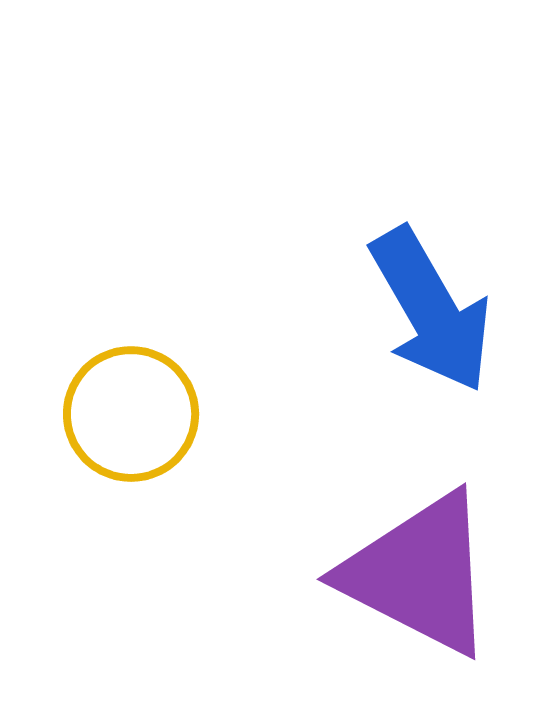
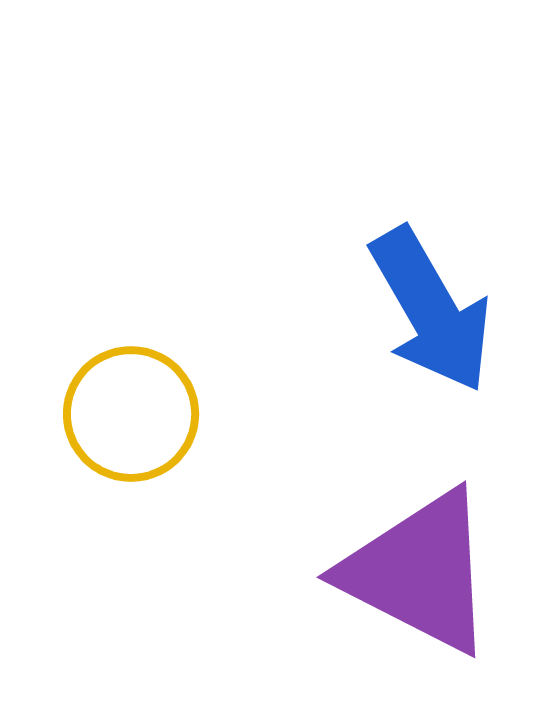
purple triangle: moved 2 px up
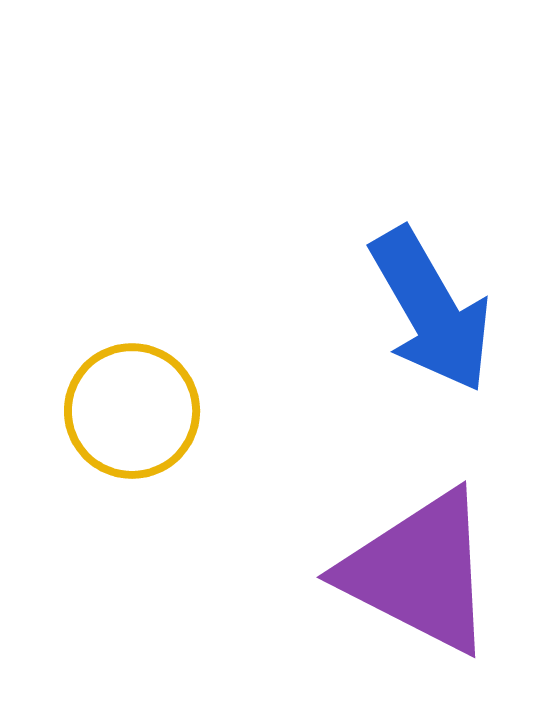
yellow circle: moved 1 px right, 3 px up
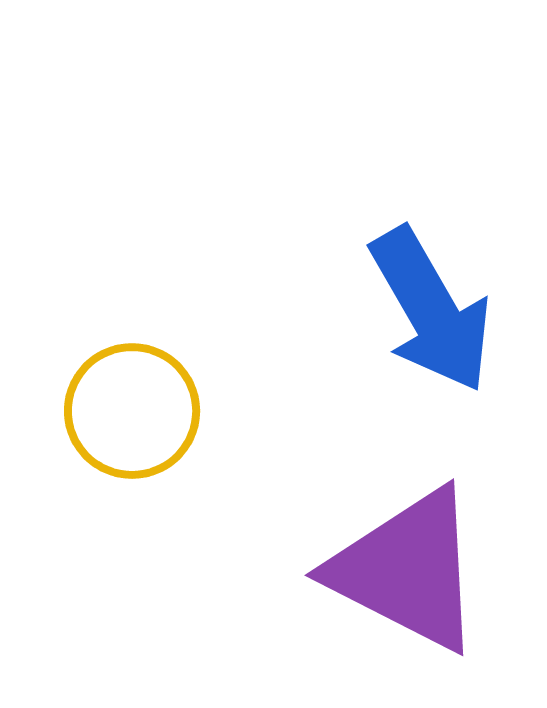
purple triangle: moved 12 px left, 2 px up
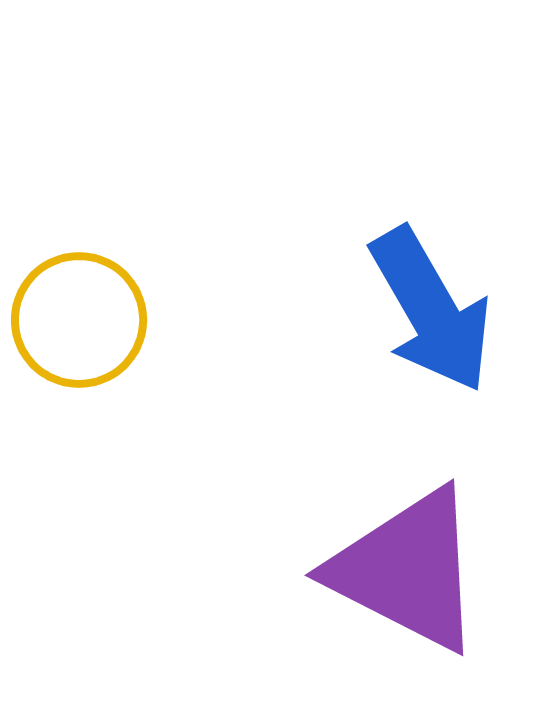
yellow circle: moved 53 px left, 91 px up
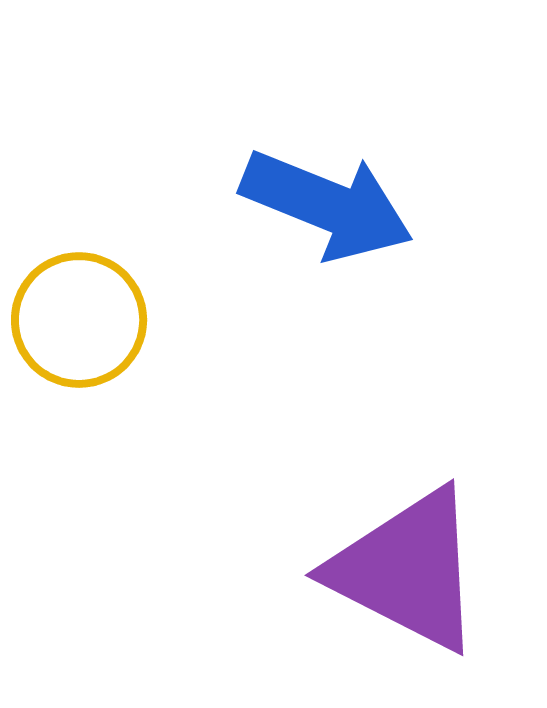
blue arrow: moved 104 px left, 105 px up; rotated 38 degrees counterclockwise
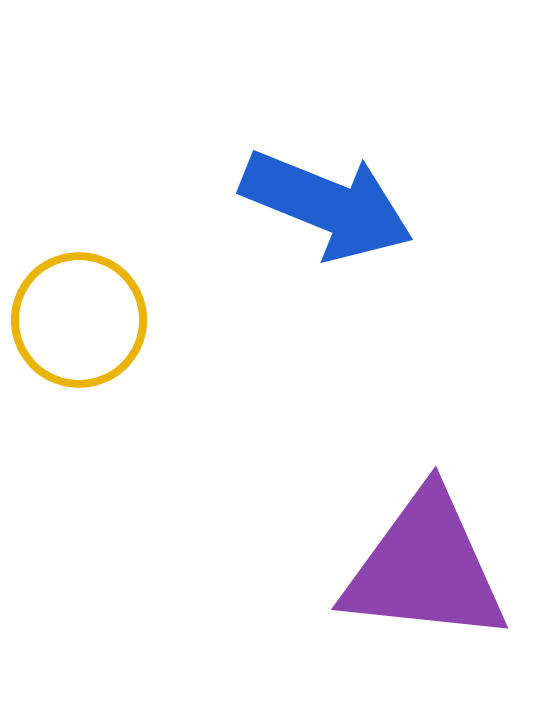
purple triangle: moved 18 px right, 2 px up; rotated 21 degrees counterclockwise
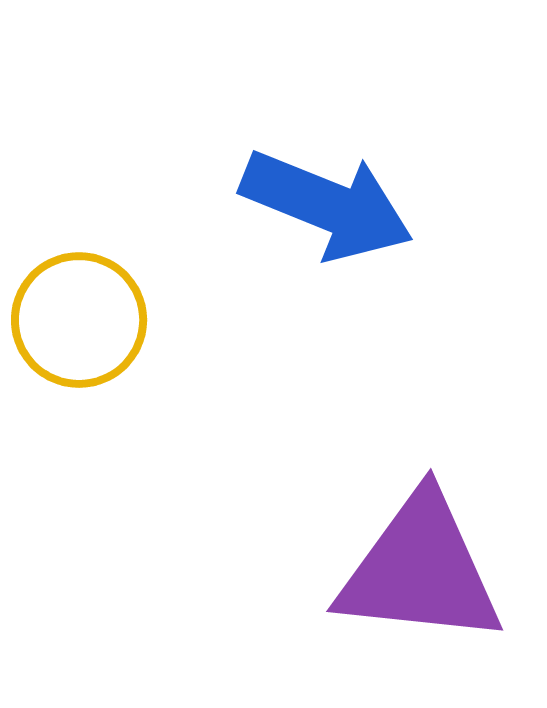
purple triangle: moved 5 px left, 2 px down
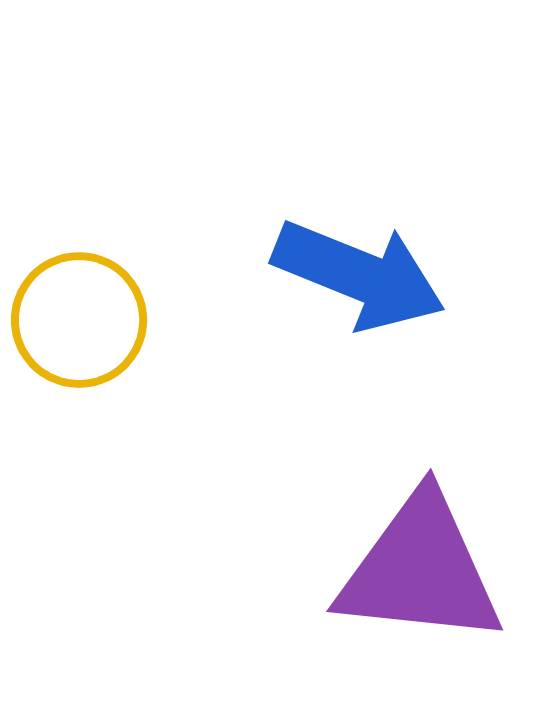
blue arrow: moved 32 px right, 70 px down
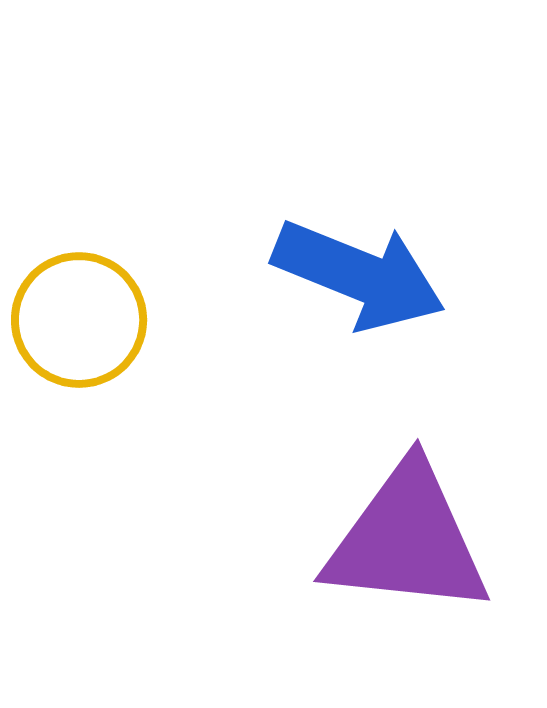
purple triangle: moved 13 px left, 30 px up
